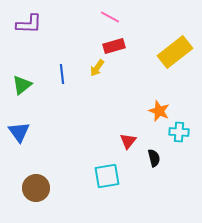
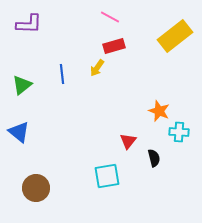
yellow rectangle: moved 16 px up
blue triangle: rotated 15 degrees counterclockwise
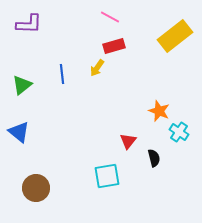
cyan cross: rotated 30 degrees clockwise
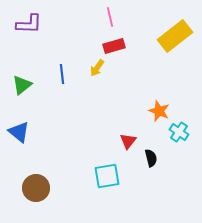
pink line: rotated 48 degrees clockwise
black semicircle: moved 3 px left
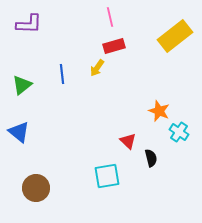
red triangle: rotated 24 degrees counterclockwise
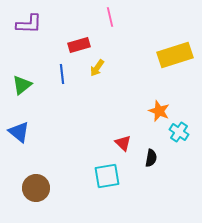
yellow rectangle: moved 19 px down; rotated 20 degrees clockwise
red rectangle: moved 35 px left, 1 px up
red triangle: moved 5 px left, 2 px down
black semicircle: rotated 24 degrees clockwise
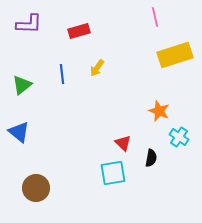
pink line: moved 45 px right
red rectangle: moved 14 px up
cyan cross: moved 5 px down
cyan square: moved 6 px right, 3 px up
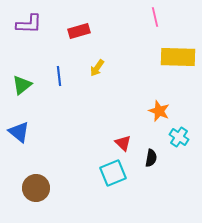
yellow rectangle: moved 3 px right, 2 px down; rotated 20 degrees clockwise
blue line: moved 3 px left, 2 px down
cyan square: rotated 12 degrees counterclockwise
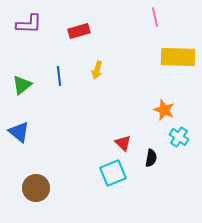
yellow arrow: moved 2 px down; rotated 18 degrees counterclockwise
orange star: moved 5 px right, 1 px up
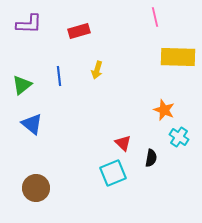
blue triangle: moved 13 px right, 8 px up
